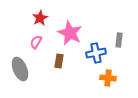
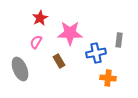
pink star: rotated 25 degrees counterclockwise
brown rectangle: rotated 40 degrees counterclockwise
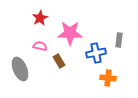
pink semicircle: moved 4 px right, 4 px down; rotated 72 degrees clockwise
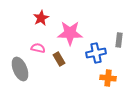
red star: moved 1 px right
pink semicircle: moved 2 px left, 2 px down
brown rectangle: moved 2 px up
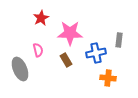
pink semicircle: moved 2 px down; rotated 64 degrees clockwise
brown rectangle: moved 7 px right, 1 px down
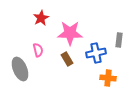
brown rectangle: moved 1 px right, 1 px up
